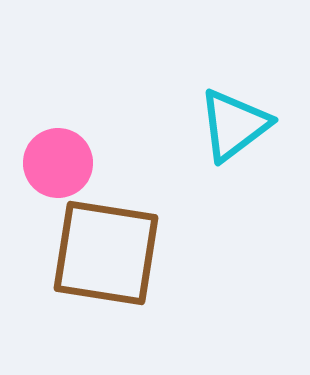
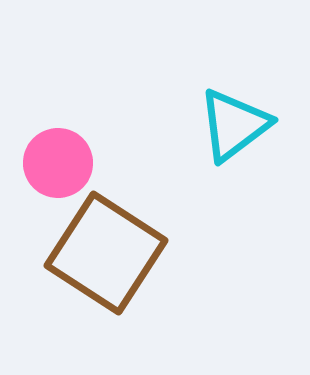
brown square: rotated 24 degrees clockwise
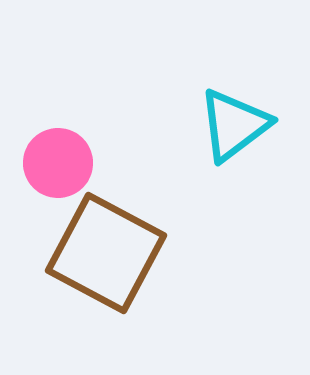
brown square: rotated 5 degrees counterclockwise
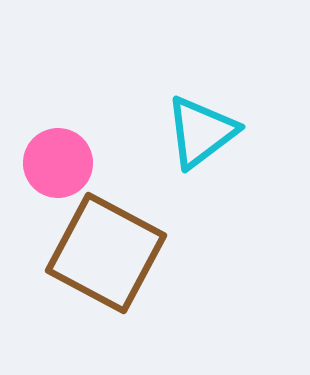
cyan triangle: moved 33 px left, 7 px down
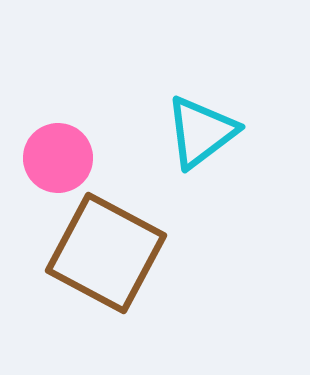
pink circle: moved 5 px up
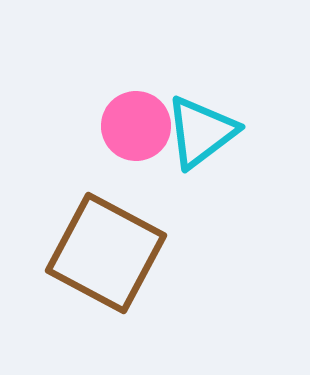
pink circle: moved 78 px right, 32 px up
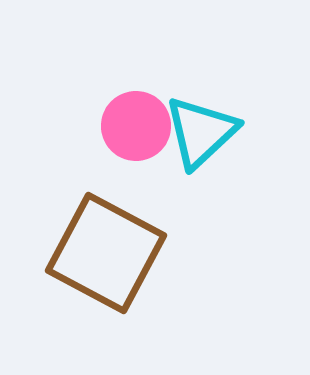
cyan triangle: rotated 6 degrees counterclockwise
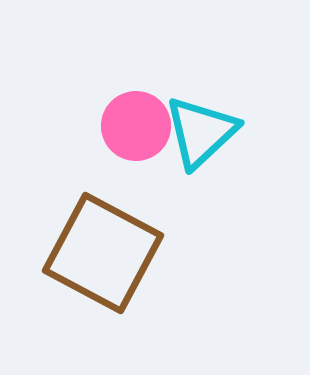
brown square: moved 3 px left
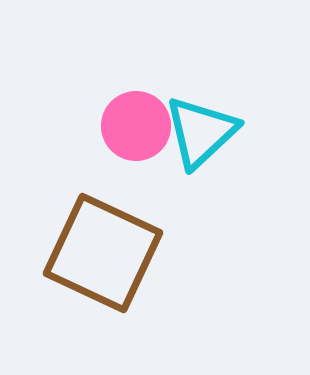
brown square: rotated 3 degrees counterclockwise
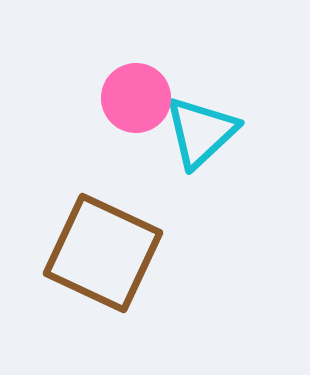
pink circle: moved 28 px up
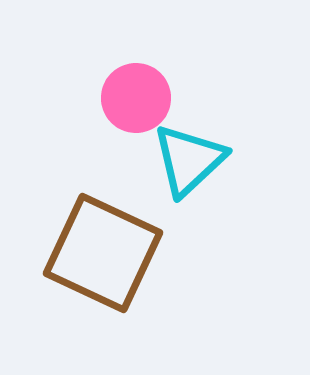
cyan triangle: moved 12 px left, 28 px down
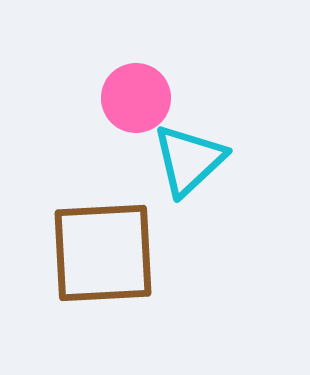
brown square: rotated 28 degrees counterclockwise
